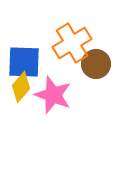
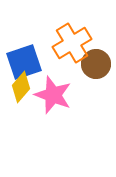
blue square: rotated 21 degrees counterclockwise
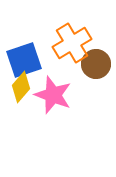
blue square: moved 2 px up
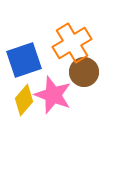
brown circle: moved 12 px left, 8 px down
yellow diamond: moved 3 px right, 13 px down
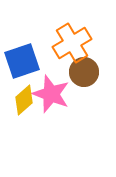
blue square: moved 2 px left, 1 px down
pink star: moved 2 px left, 1 px up
yellow diamond: rotated 8 degrees clockwise
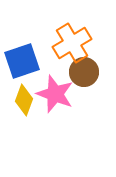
pink star: moved 4 px right
yellow diamond: rotated 28 degrees counterclockwise
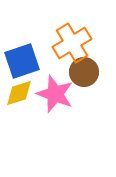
yellow diamond: moved 5 px left, 7 px up; rotated 52 degrees clockwise
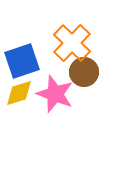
orange cross: rotated 15 degrees counterclockwise
